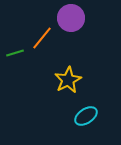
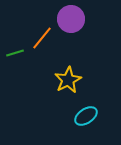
purple circle: moved 1 px down
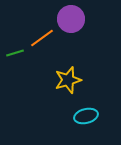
orange line: rotated 15 degrees clockwise
yellow star: rotated 12 degrees clockwise
cyan ellipse: rotated 20 degrees clockwise
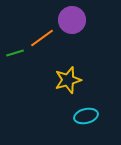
purple circle: moved 1 px right, 1 px down
